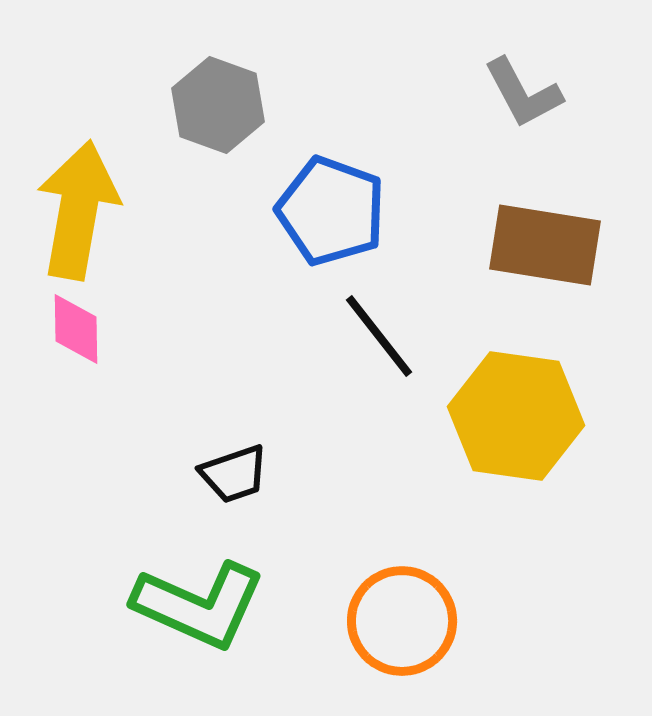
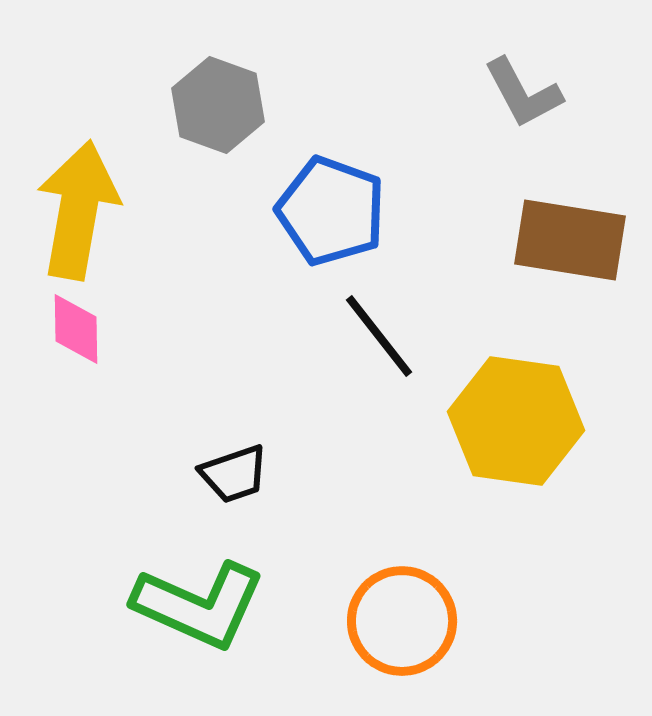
brown rectangle: moved 25 px right, 5 px up
yellow hexagon: moved 5 px down
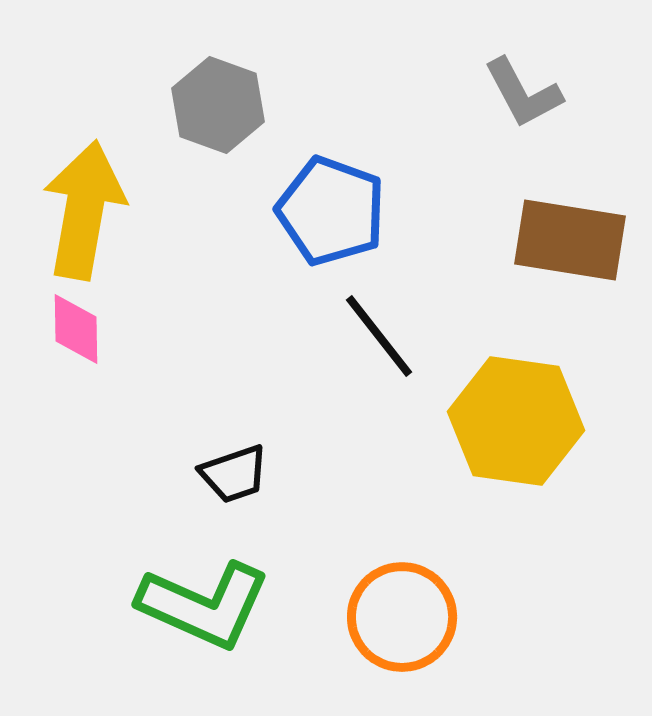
yellow arrow: moved 6 px right
green L-shape: moved 5 px right
orange circle: moved 4 px up
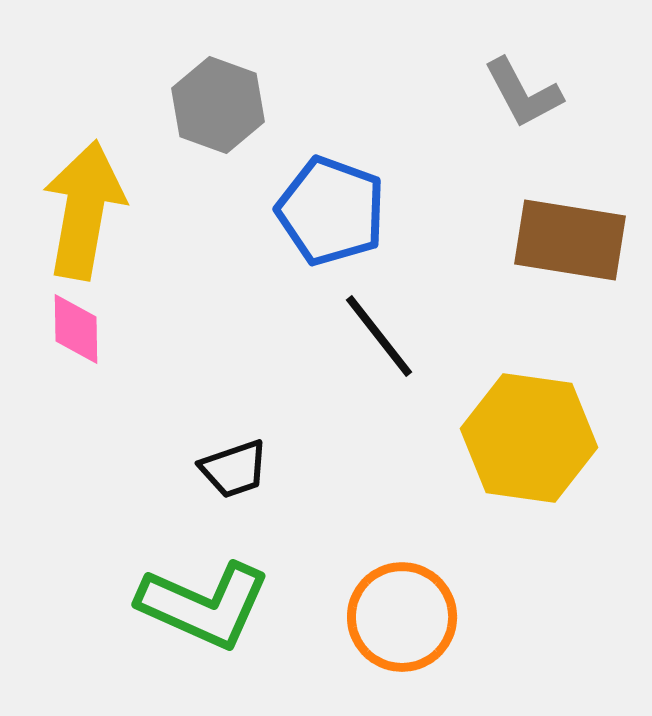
yellow hexagon: moved 13 px right, 17 px down
black trapezoid: moved 5 px up
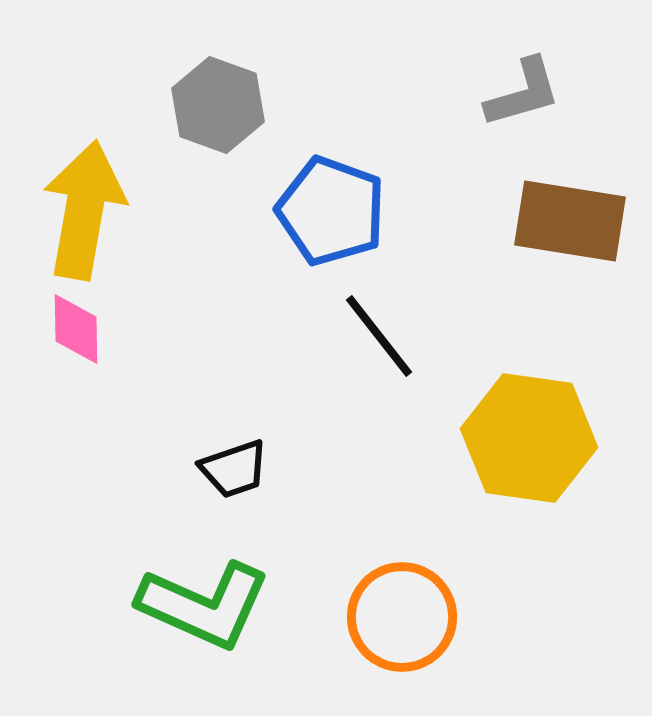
gray L-shape: rotated 78 degrees counterclockwise
brown rectangle: moved 19 px up
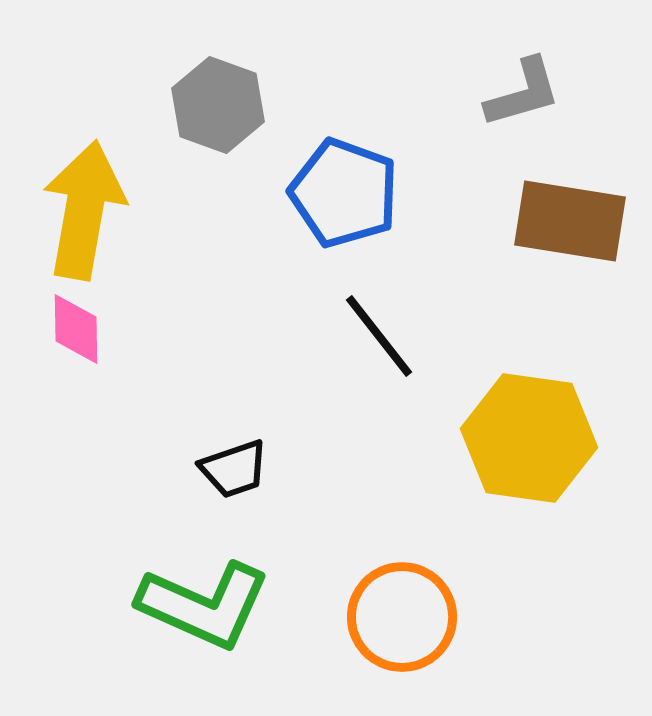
blue pentagon: moved 13 px right, 18 px up
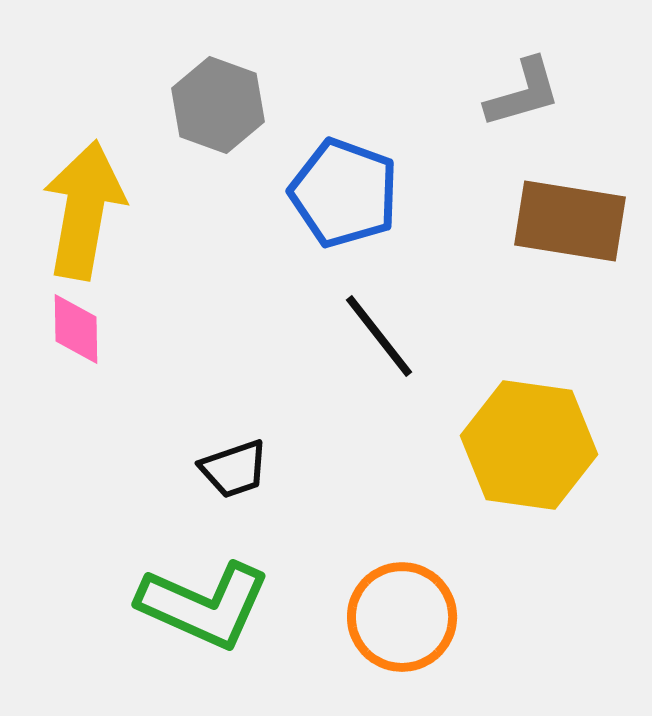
yellow hexagon: moved 7 px down
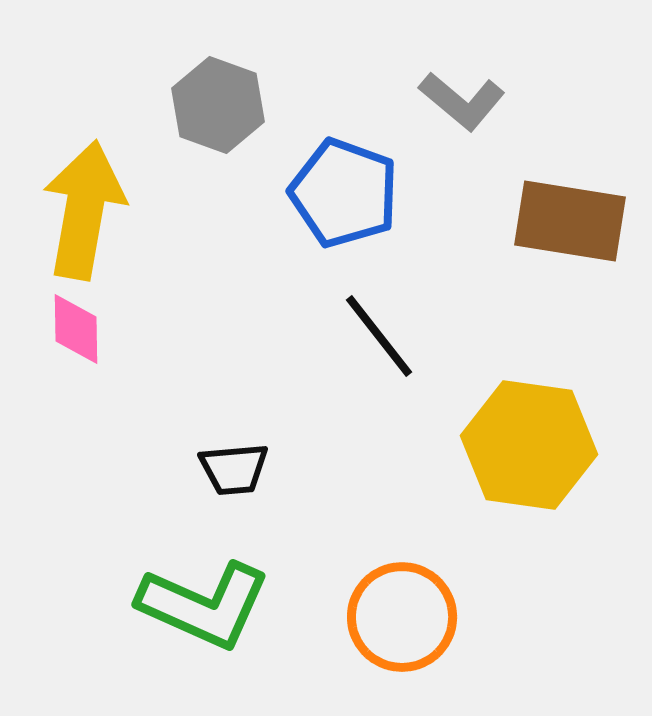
gray L-shape: moved 61 px left, 8 px down; rotated 56 degrees clockwise
black trapezoid: rotated 14 degrees clockwise
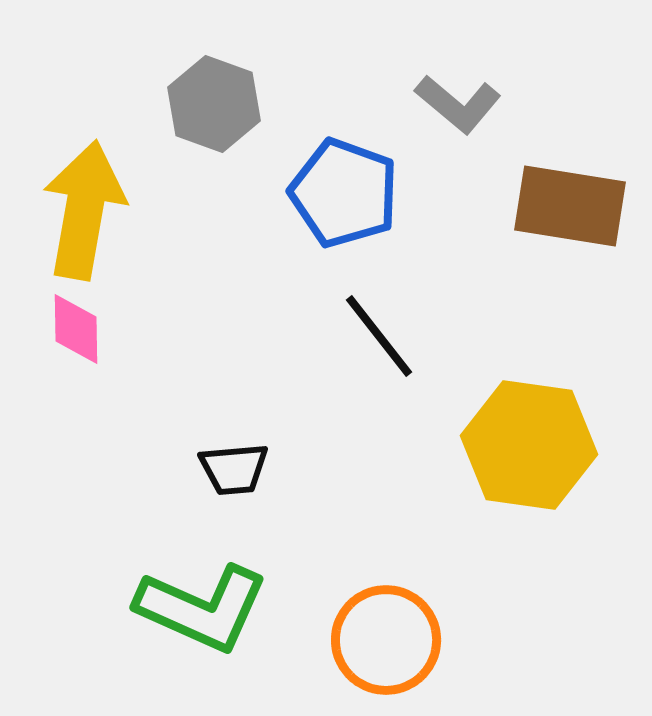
gray L-shape: moved 4 px left, 3 px down
gray hexagon: moved 4 px left, 1 px up
brown rectangle: moved 15 px up
green L-shape: moved 2 px left, 3 px down
orange circle: moved 16 px left, 23 px down
